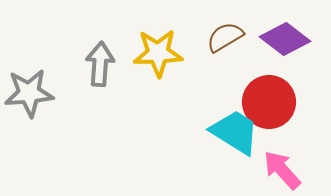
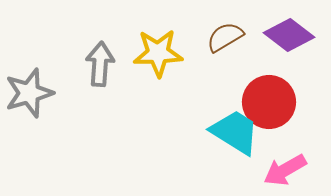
purple diamond: moved 4 px right, 4 px up
gray star: rotated 12 degrees counterclockwise
pink arrow: moved 3 px right; rotated 78 degrees counterclockwise
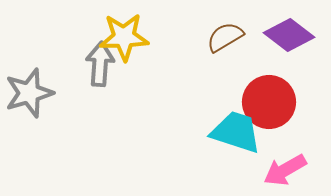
yellow star: moved 34 px left, 16 px up
cyan trapezoid: moved 1 px right; rotated 14 degrees counterclockwise
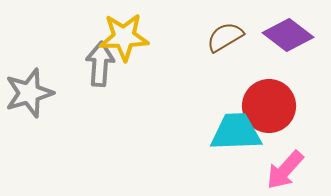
purple diamond: moved 1 px left
red circle: moved 4 px down
cyan trapezoid: rotated 20 degrees counterclockwise
pink arrow: rotated 18 degrees counterclockwise
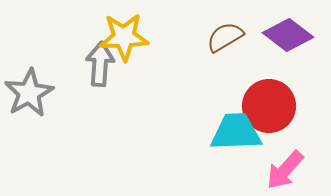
gray star: rotated 12 degrees counterclockwise
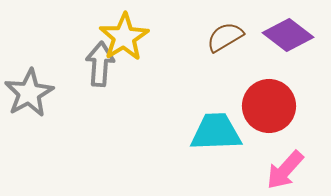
yellow star: rotated 30 degrees counterclockwise
cyan trapezoid: moved 20 px left
